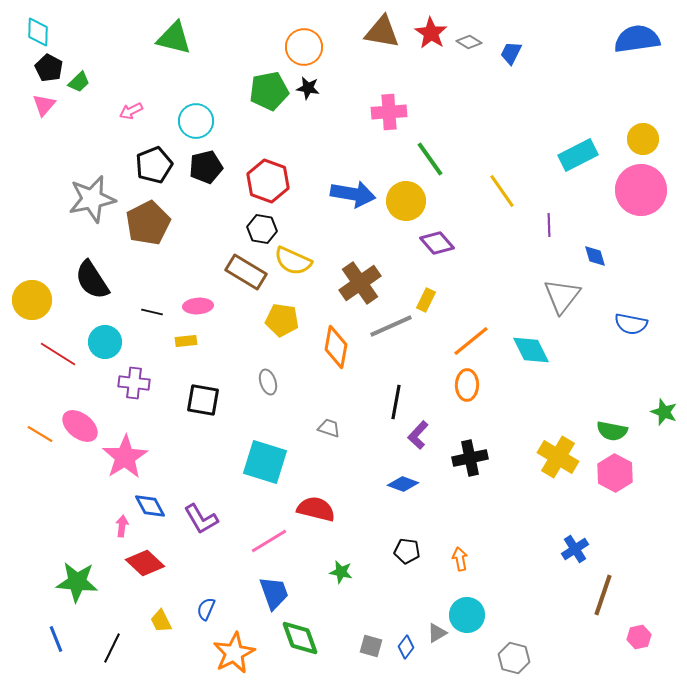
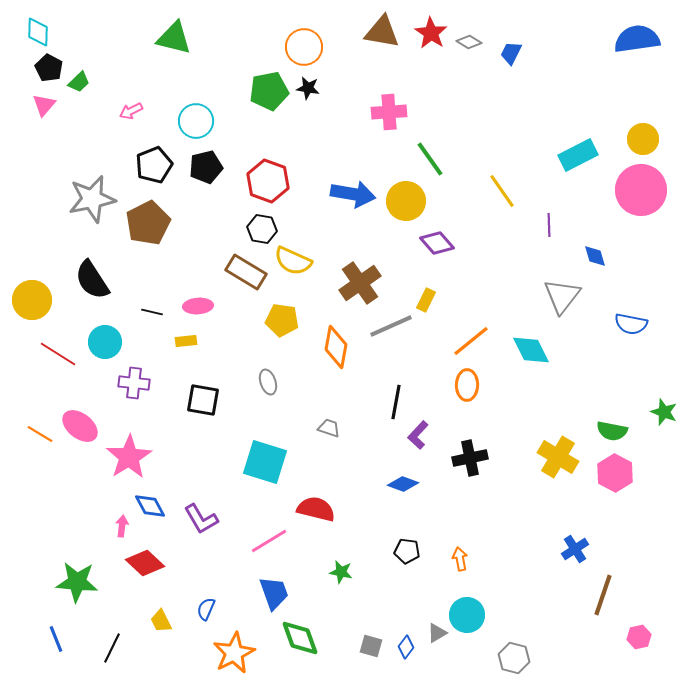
pink star at (125, 457): moved 4 px right
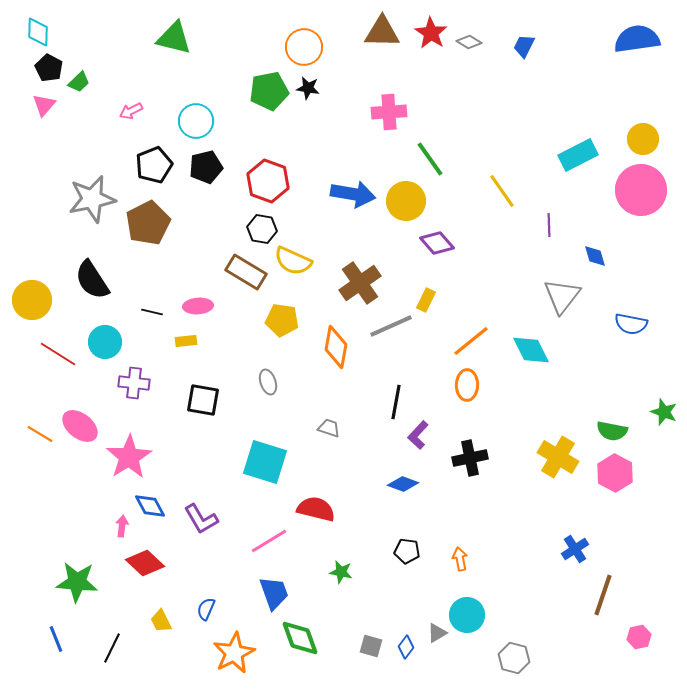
brown triangle at (382, 32): rotated 9 degrees counterclockwise
blue trapezoid at (511, 53): moved 13 px right, 7 px up
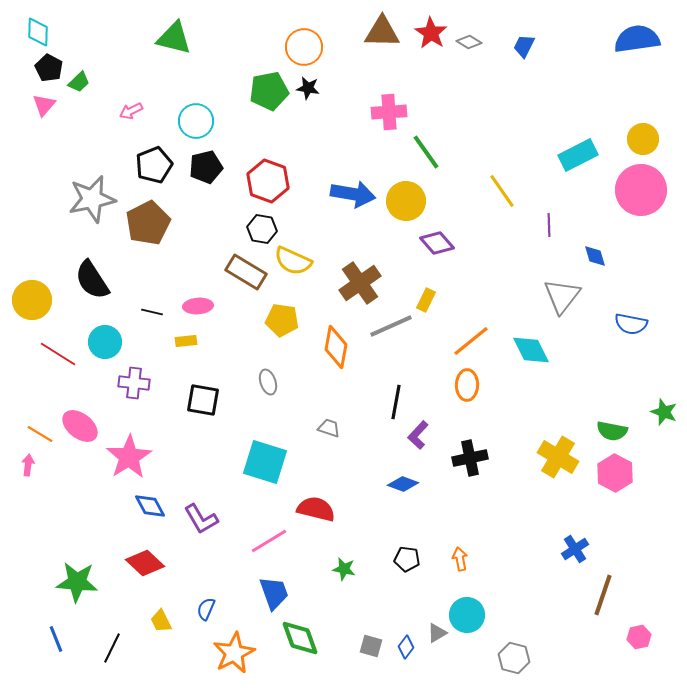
green line at (430, 159): moved 4 px left, 7 px up
pink arrow at (122, 526): moved 94 px left, 61 px up
black pentagon at (407, 551): moved 8 px down
green star at (341, 572): moved 3 px right, 3 px up
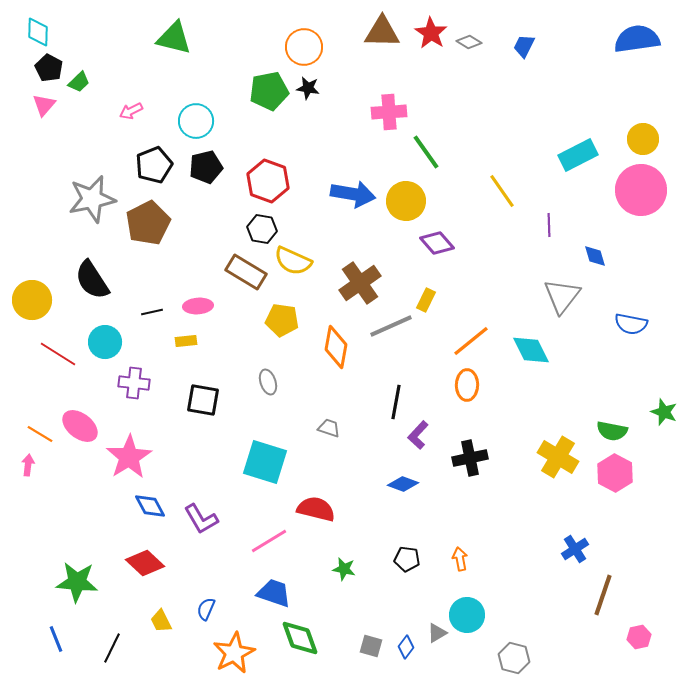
black line at (152, 312): rotated 25 degrees counterclockwise
blue trapezoid at (274, 593): rotated 51 degrees counterclockwise
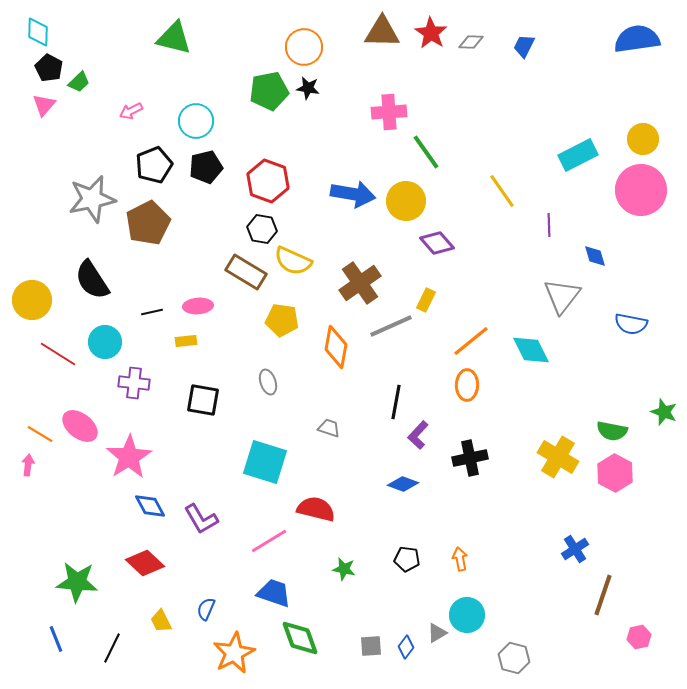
gray diamond at (469, 42): moved 2 px right; rotated 30 degrees counterclockwise
gray square at (371, 646): rotated 20 degrees counterclockwise
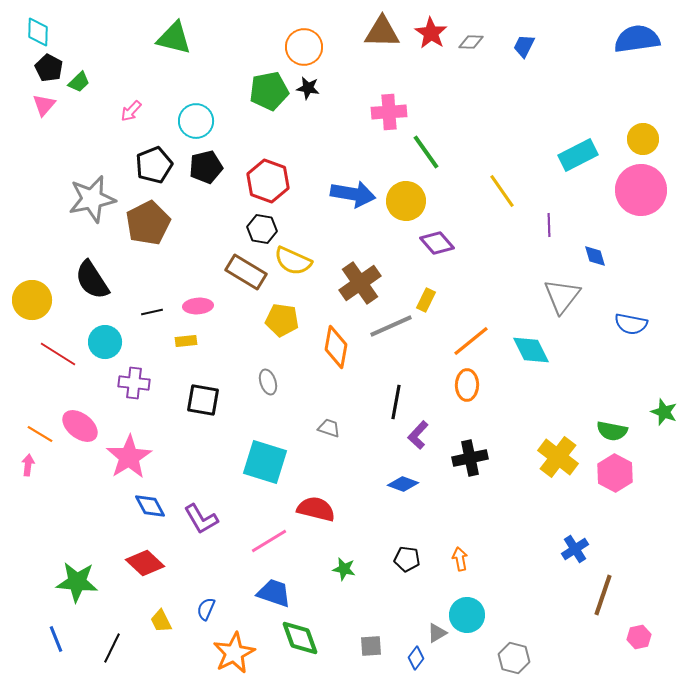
pink arrow at (131, 111): rotated 20 degrees counterclockwise
yellow cross at (558, 457): rotated 6 degrees clockwise
blue diamond at (406, 647): moved 10 px right, 11 px down
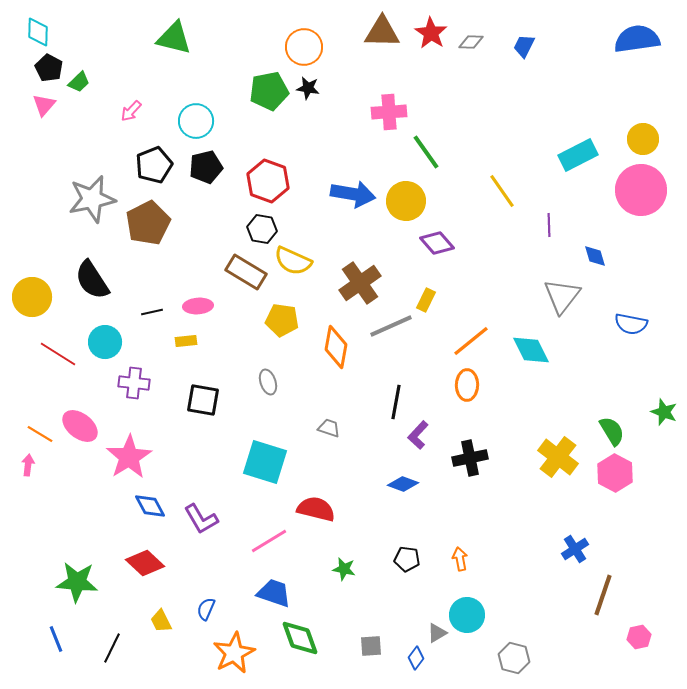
yellow circle at (32, 300): moved 3 px up
green semicircle at (612, 431): rotated 132 degrees counterclockwise
